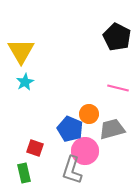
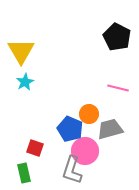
gray trapezoid: moved 2 px left
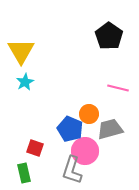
black pentagon: moved 8 px left, 1 px up; rotated 8 degrees clockwise
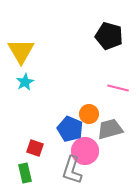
black pentagon: rotated 20 degrees counterclockwise
green rectangle: moved 1 px right
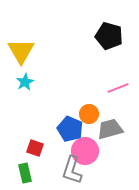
pink line: rotated 35 degrees counterclockwise
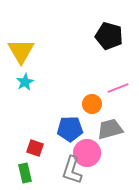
orange circle: moved 3 px right, 10 px up
blue pentagon: rotated 25 degrees counterclockwise
pink circle: moved 2 px right, 2 px down
